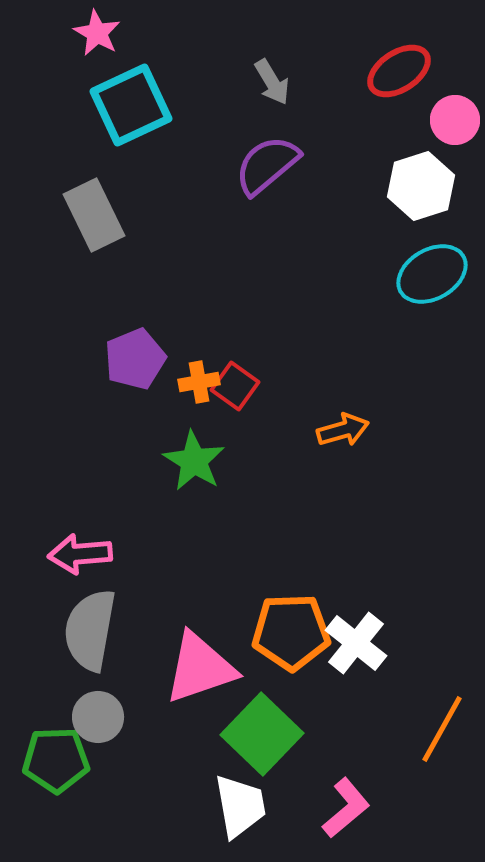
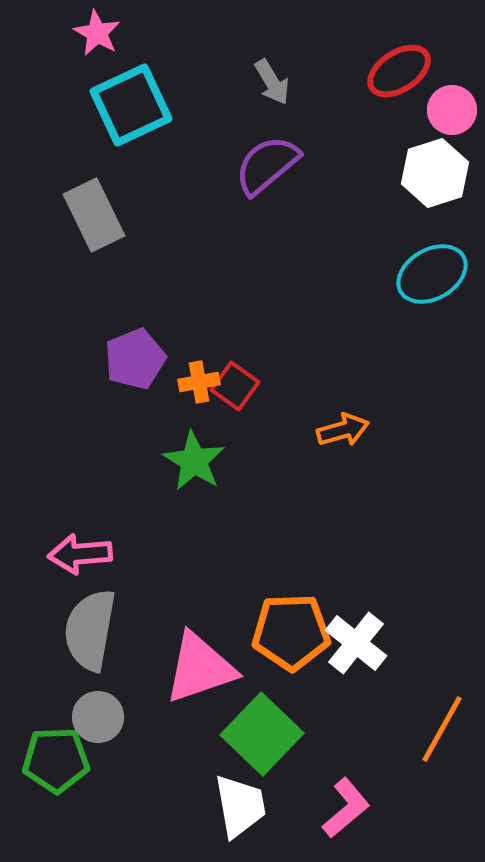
pink circle: moved 3 px left, 10 px up
white hexagon: moved 14 px right, 13 px up
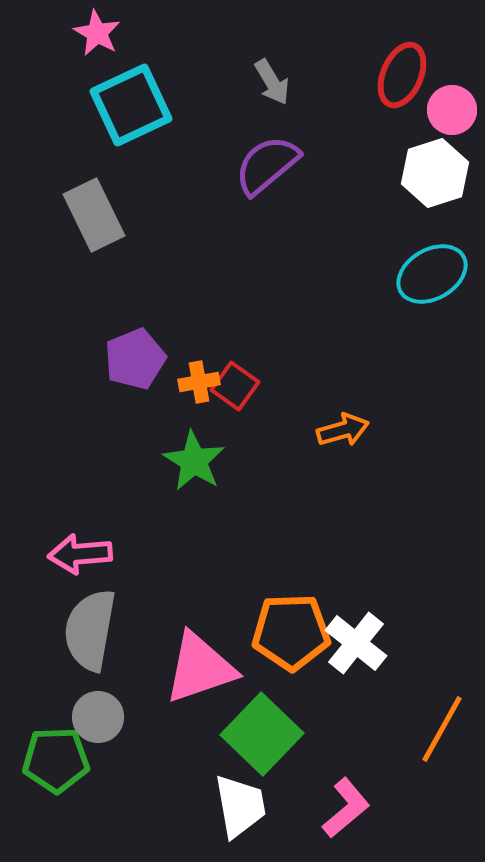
red ellipse: moved 3 px right, 4 px down; rotated 34 degrees counterclockwise
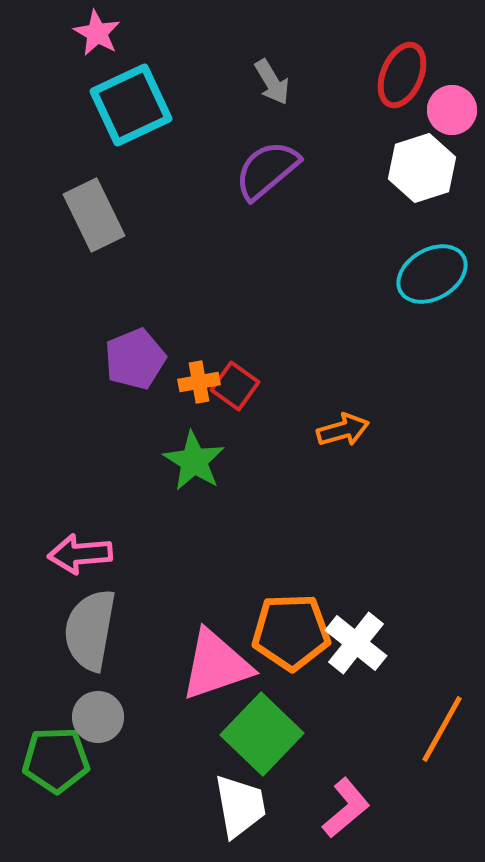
purple semicircle: moved 5 px down
white hexagon: moved 13 px left, 5 px up
pink triangle: moved 16 px right, 3 px up
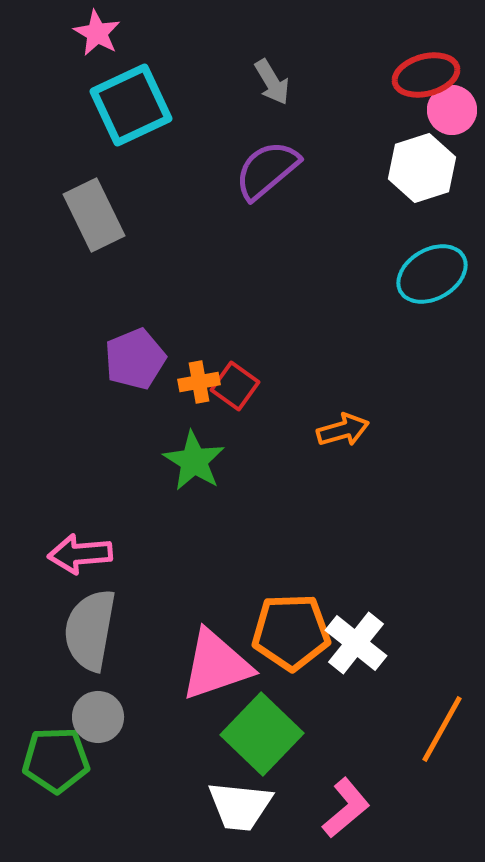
red ellipse: moved 24 px right; rotated 52 degrees clockwise
white trapezoid: rotated 106 degrees clockwise
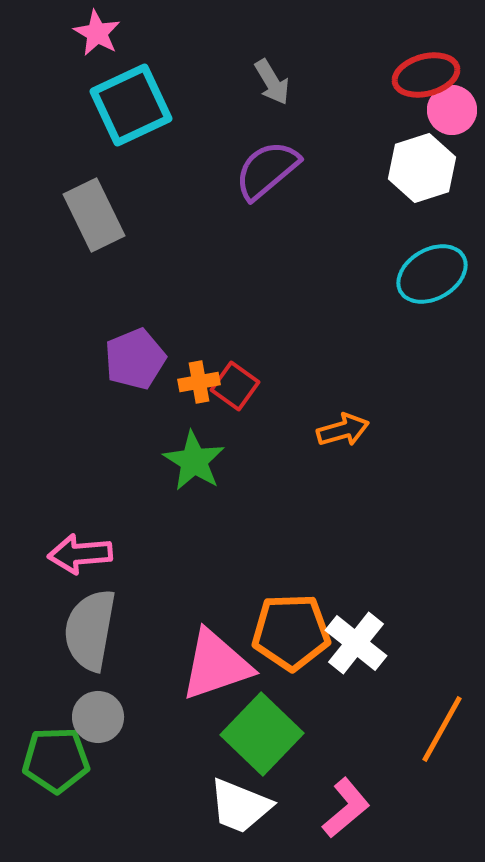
white trapezoid: rotated 16 degrees clockwise
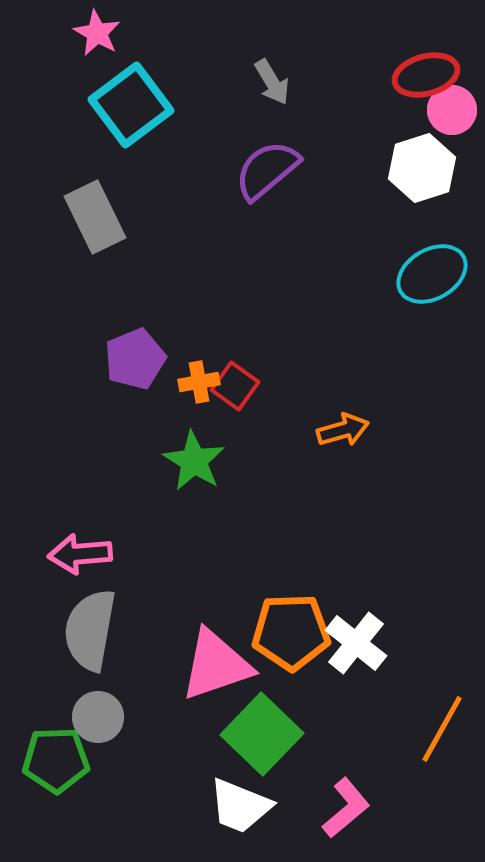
cyan square: rotated 12 degrees counterclockwise
gray rectangle: moved 1 px right, 2 px down
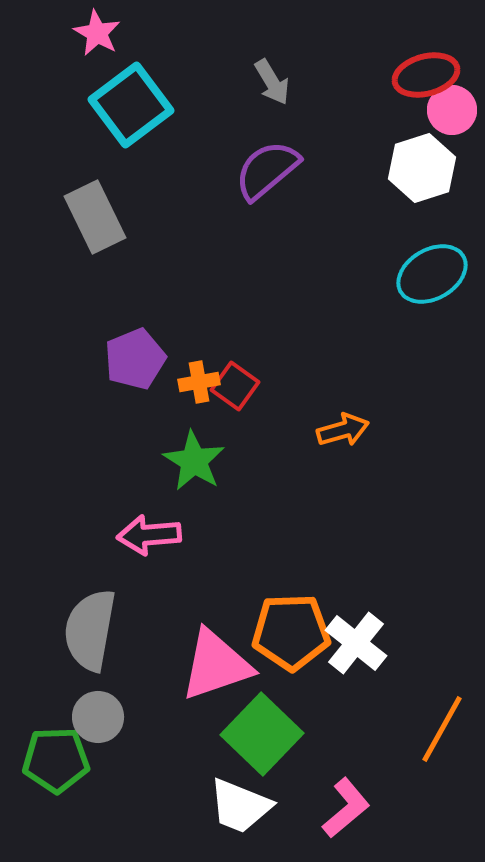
pink arrow: moved 69 px right, 19 px up
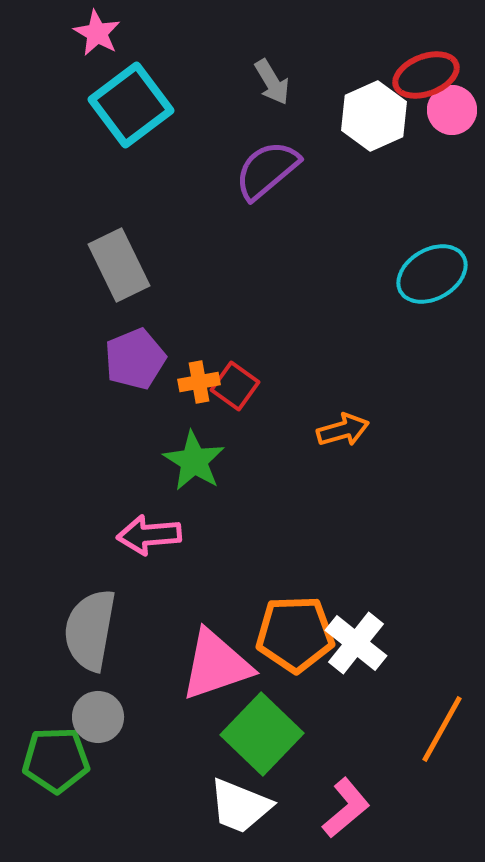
red ellipse: rotated 6 degrees counterclockwise
white hexagon: moved 48 px left, 52 px up; rotated 6 degrees counterclockwise
gray rectangle: moved 24 px right, 48 px down
orange pentagon: moved 4 px right, 2 px down
